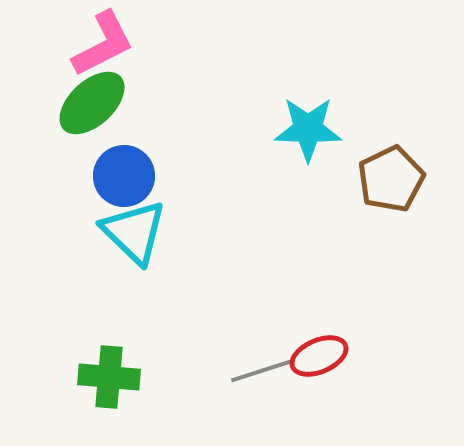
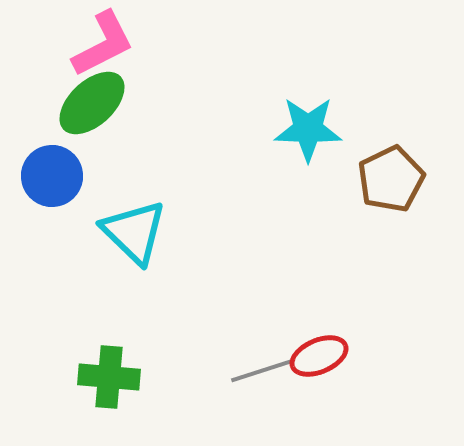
blue circle: moved 72 px left
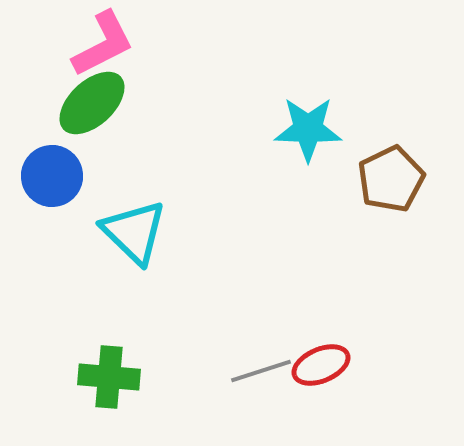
red ellipse: moved 2 px right, 9 px down
